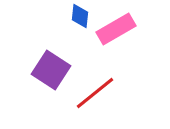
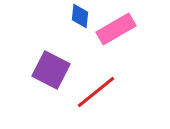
purple square: rotated 6 degrees counterclockwise
red line: moved 1 px right, 1 px up
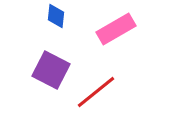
blue diamond: moved 24 px left
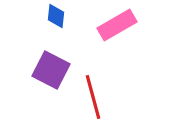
pink rectangle: moved 1 px right, 4 px up
red line: moved 3 px left, 5 px down; rotated 66 degrees counterclockwise
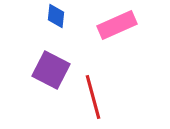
pink rectangle: rotated 6 degrees clockwise
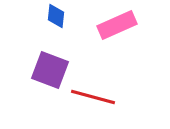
purple square: moved 1 px left; rotated 6 degrees counterclockwise
red line: rotated 60 degrees counterclockwise
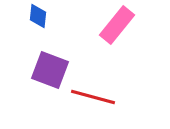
blue diamond: moved 18 px left
pink rectangle: rotated 27 degrees counterclockwise
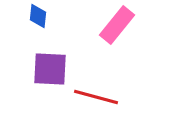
purple square: moved 1 px up; rotated 18 degrees counterclockwise
red line: moved 3 px right
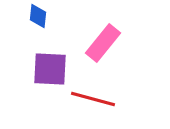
pink rectangle: moved 14 px left, 18 px down
red line: moved 3 px left, 2 px down
